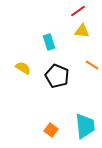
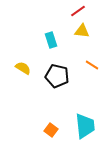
cyan rectangle: moved 2 px right, 2 px up
black pentagon: rotated 10 degrees counterclockwise
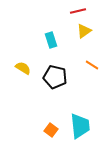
red line: rotated 21 degrees clockwise
yellow triangle: moved 2 px right; rotated 42 degrees counterclockwise
black pentagon: moved 2 px left, 1 px down
cyan trapezoid: moved 5 px left
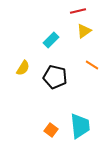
cyan rectangle: rotated 63 degrees clockwise
yellow semicircle: rotated 91 degrees clockwise
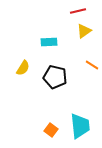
cyan rectangle: moved 2 px left, 2 px down; rotated 42 degrees clockwise
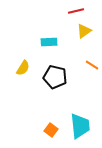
red line: moved 2 px left
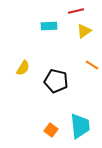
cyan rectangle: moved 16 px up
black pentagon: moved 1 px right, 4 px down
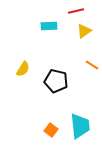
yellow semicircle: moved 1 px down
